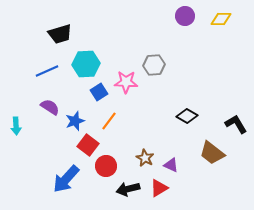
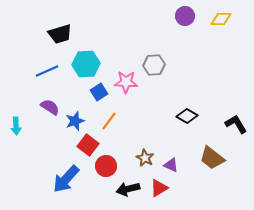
brown trapezoid: moved 5 px down
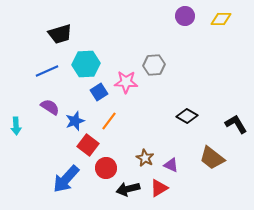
red circle: moved 2 px down
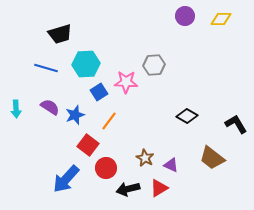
blue line: moved 1 px left, 3 px up; rotated 40 degrees clockwise
blue star: moved 6 px up
cyan arrow: moved 17 px up
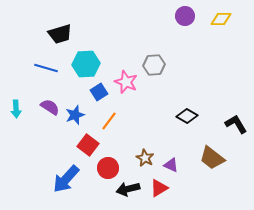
pink star: rotated 20 degrees clockwise
red circle: moved 2 px right
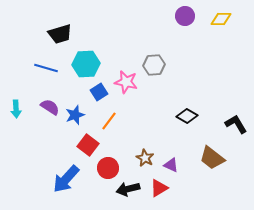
pink star: rotated 10 degrees counterclockwise
